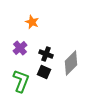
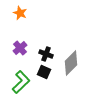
orange star: moved 12 px left, 9 px up
green L-shape: moved 1 px down; rotated 25 degrees clockwise
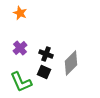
green L-shape: rotated 110 degrees clockwise
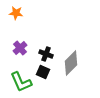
orange star: moved 4 px left; rotated 16 degrees counterclockwise
black square: moved 1 px left
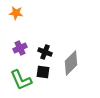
purple cross: rotated 16 degrees clockwise
black cross: moved 1 px left, 2 px up
black square: rotated 16 degrees counterclockwise
green L-shape: moved 2 px up
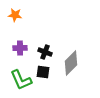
orange star: moved 1 px left, 2 px down
purple cross: rotated 24 degrees clockwise
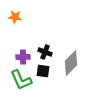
orange star: moved 2 px down
purple cross: moved 3 px right, 9 px down
black square: moved 1 px up
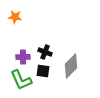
gray diamond: moved 3 px down
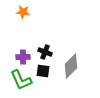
orange star: moved 8 px right, 5 px up
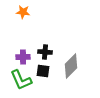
black cross: rotated 16 degrees counterclockwise
